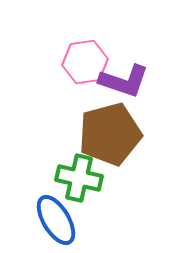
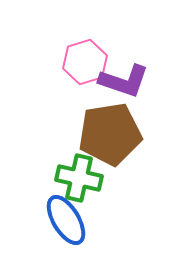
pink hexagon: rotated 9 degrees counterclockwise
brown pentagon: rotated 6 degrees clockwise
blue ellipse: moved 10 px right
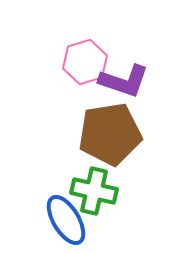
green cross: moved 15 px right, 13 px down
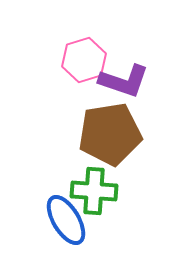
pink hexagon: moved 1 px left, 2 px up
green cross: rotated 9 degrees counterclockwise
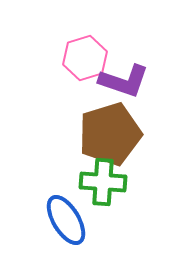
pink hexagon: moved 1 px right, 2 px up
brown pentagon: rotated 8 degrees counterclockwise
green cross: moved 9 px right, 9 px up
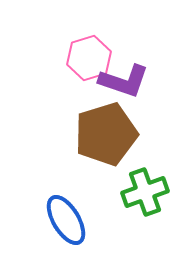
pink hexagon: moved 4 px right
brown pentagon: moved 4 px left
green cross: moved 42 px right, 10 px down; rotated 24 degrees counterclockwise
